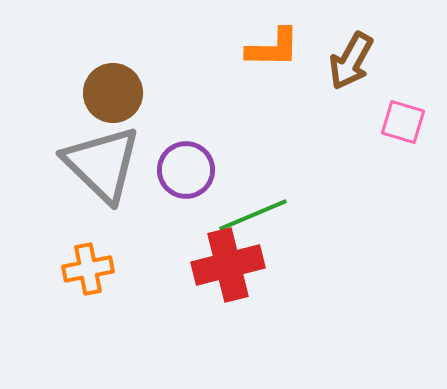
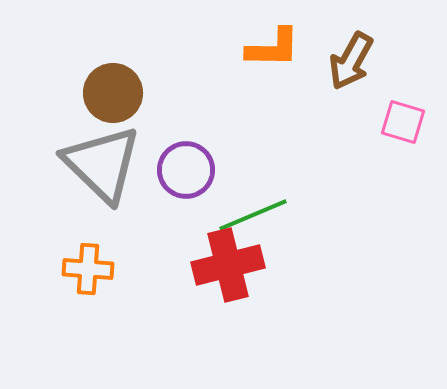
orange cross: rotated 15 degrees clockwise
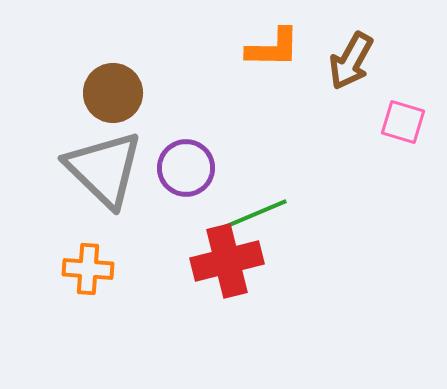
gray triangle: moved 2 px right, 5 px down
purple circle: moved 2 px up
red cross: moved 1 px left, 4 px up
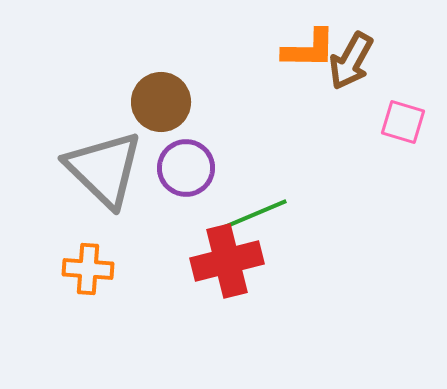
orange L-shape: moved 36 px right, 1 px down
brown circle: moved 48 px right, 9 px down
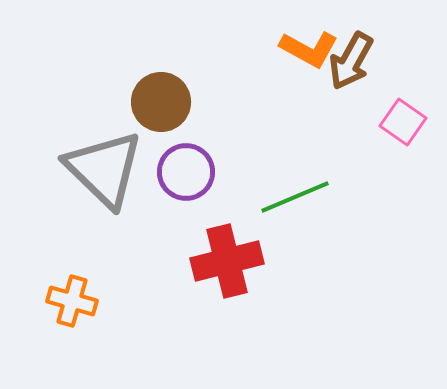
orange L-shape: rotated 28 degrees clockwise
pink square: rotated 18 degrees clockwise
purple circle: moved 4 px down
green line: moved 42 px right, 18 px up
orange cross: moved 16 px left, 32 px down; rotated 12 degrees clockwise
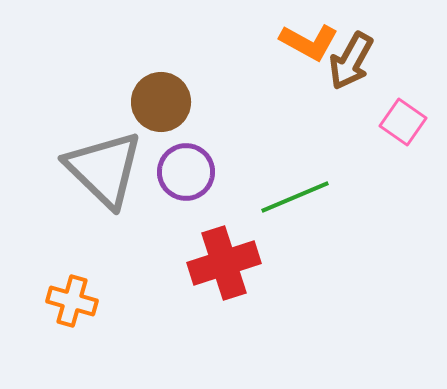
orange L-shape: moved 7 px up
red cross: moved 3 px left, 2 px down; rotated 4 degrees counterclockwise
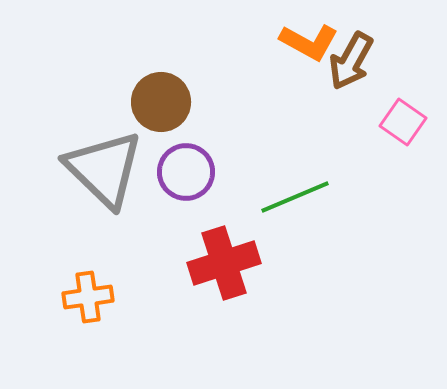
orange cross: moved 16 px right, 4 px up; rotated 24 degrees counterclockwise
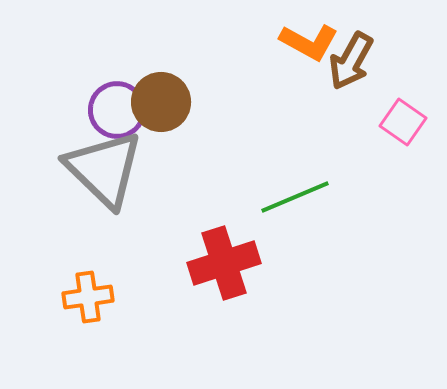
purple circle: moved 69 px left, 62 px up
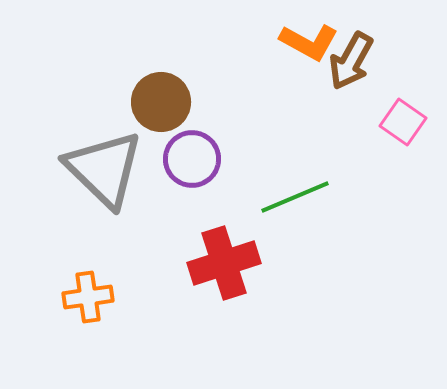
purple circle: moved 75 px right, 49 px down
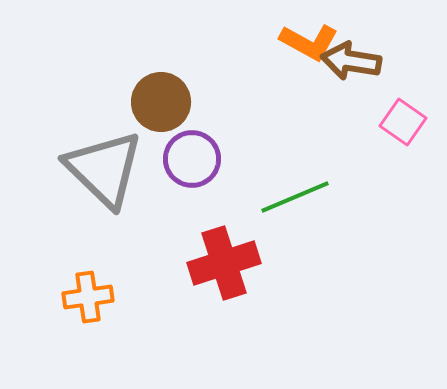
brown arrow: rotated 70 degrees clockwise
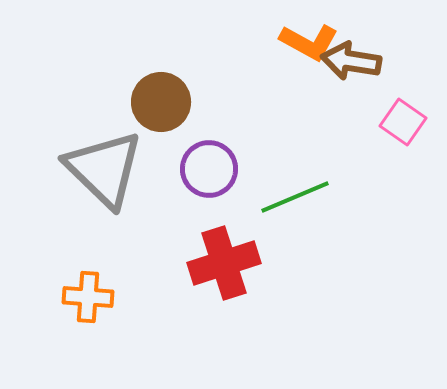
purple circle: moved 17 px right, 10 px down
orange cross: rotated 12 degrees clockwise
